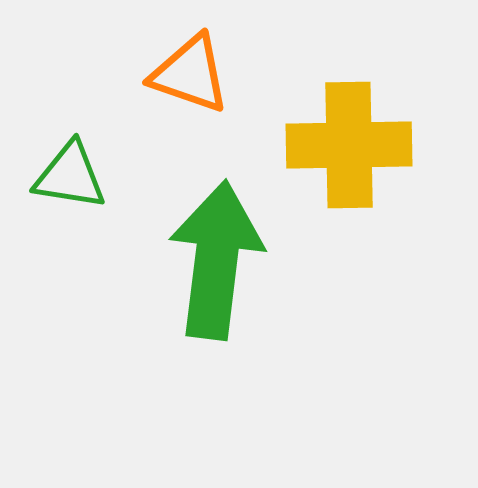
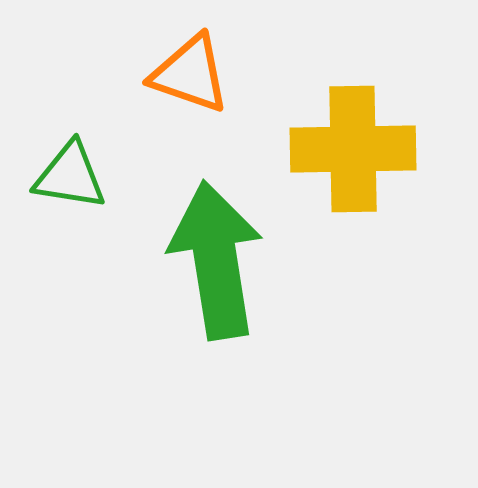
yellow cross: moved 4 px right, 4 px down
green arrow: rotated 16 degrees counterclockwise
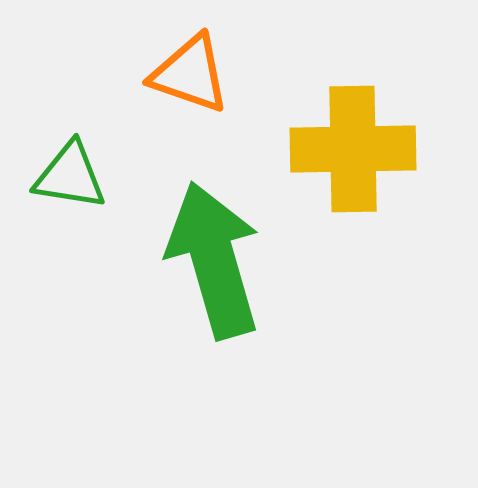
green arrow: moved 2 px left; rotated 7 degrees counterclockwise
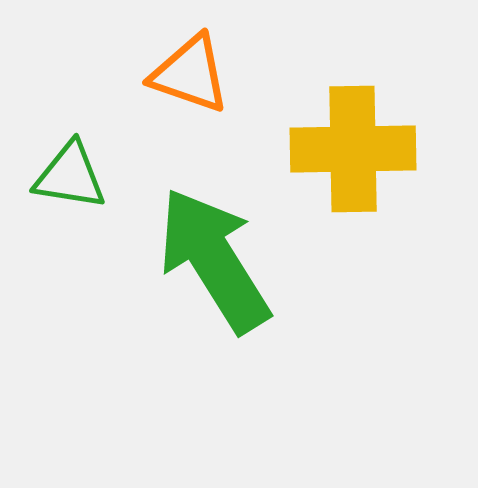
green arrow: rotated 16 degrees counterclockwise
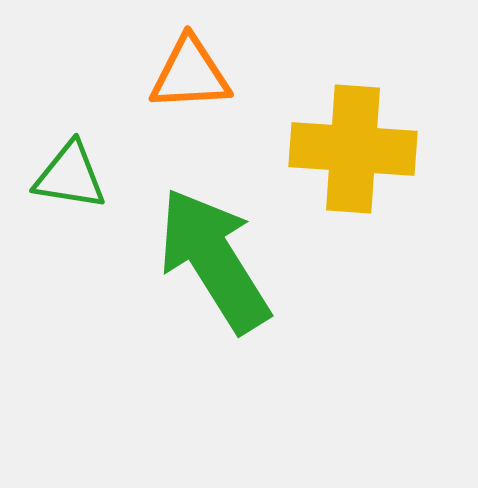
orange triangle: rotated 22 degrees counterclockwise
yellow cross: rotated 5 degrees clockwise
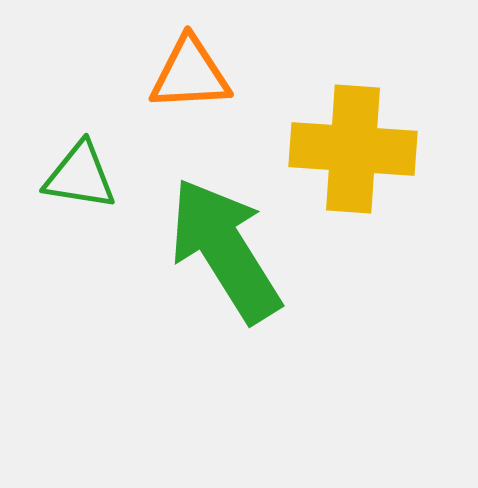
green triangle: moved 10 px right
green arrow: moved 11 px right, 10 px up
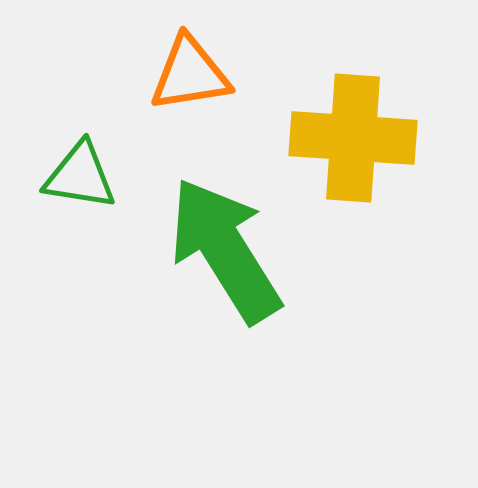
orange triangle: rotated 6 degrees counterclockwise
yellow cross: moved 11 px up
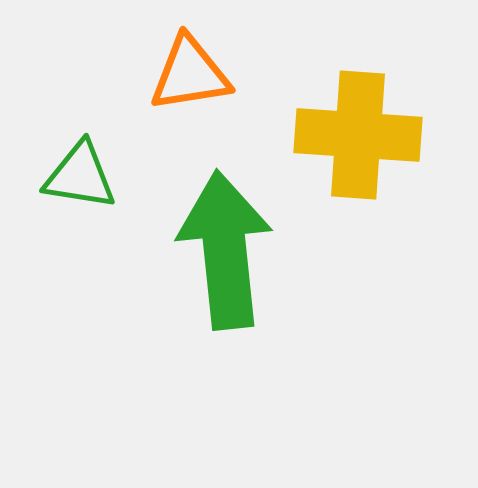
yellow cross: moved 5 px right, 3 px up
green arrow: rotated 26 degrees clockwise
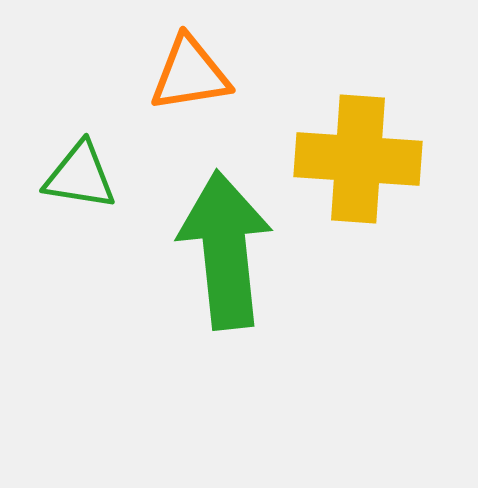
yellow cross: moved 24 px down
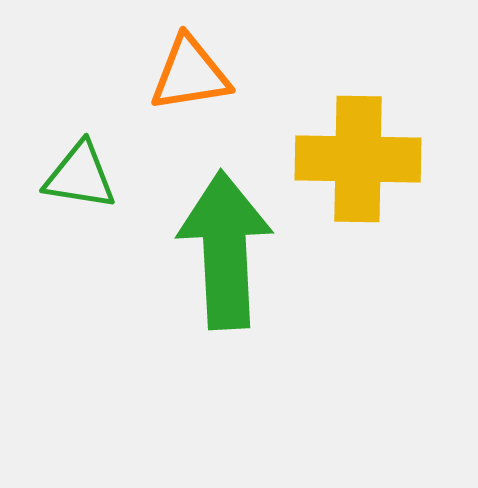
yellow cross: rotated 3 degrees counterclockwise
green arrow: rotated 3 degrees clockwise
